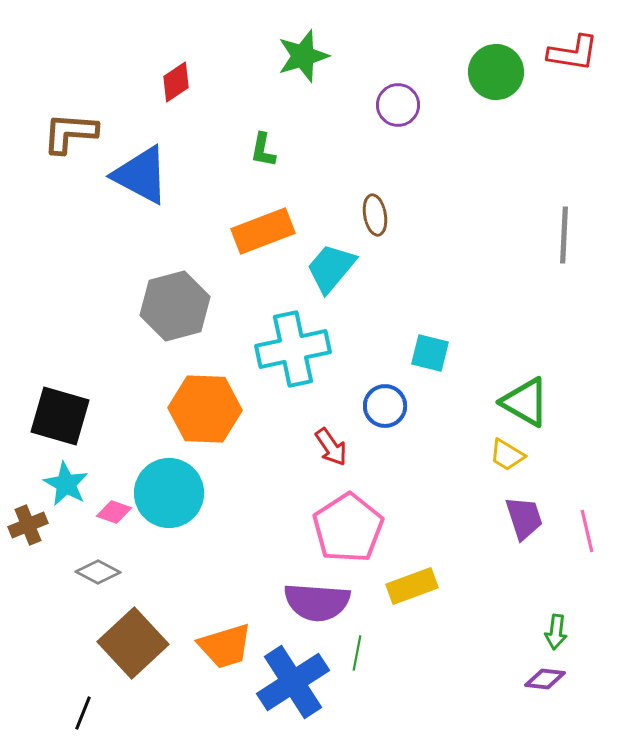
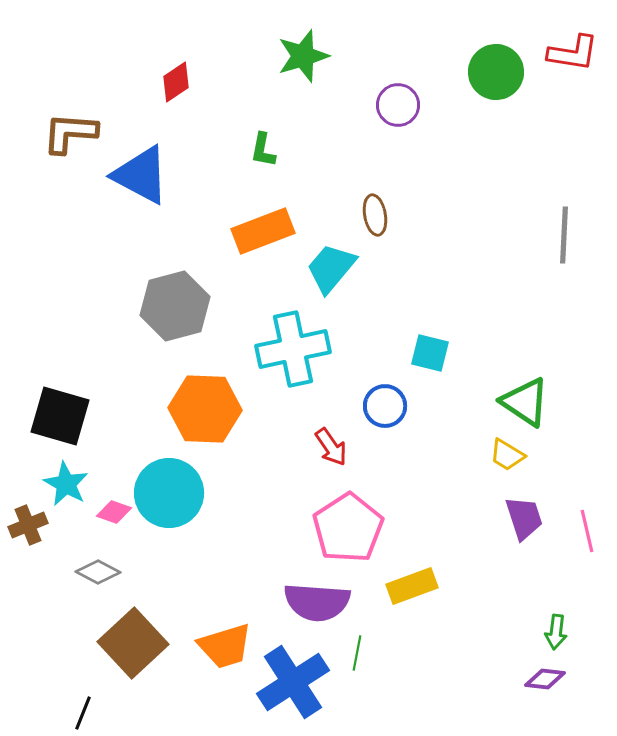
green triangle: rotated 4 degrees clockwise
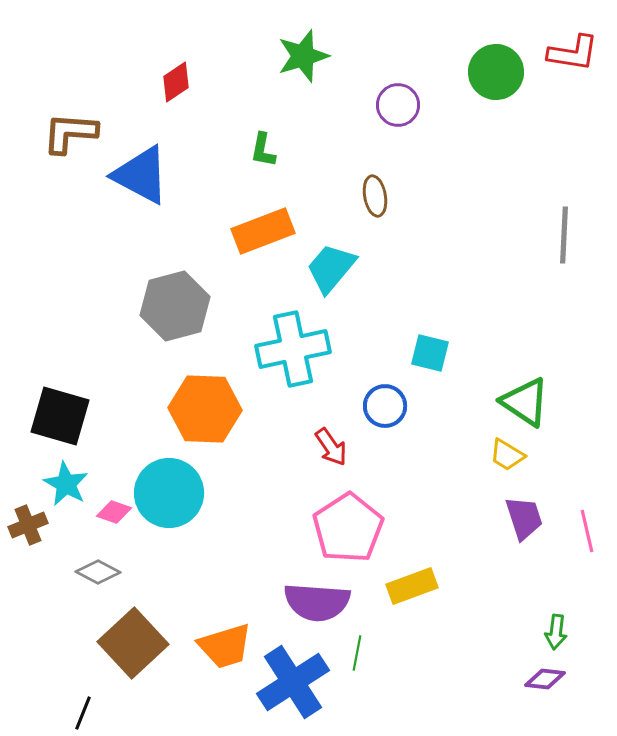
brown ellipse: moved 19 px up
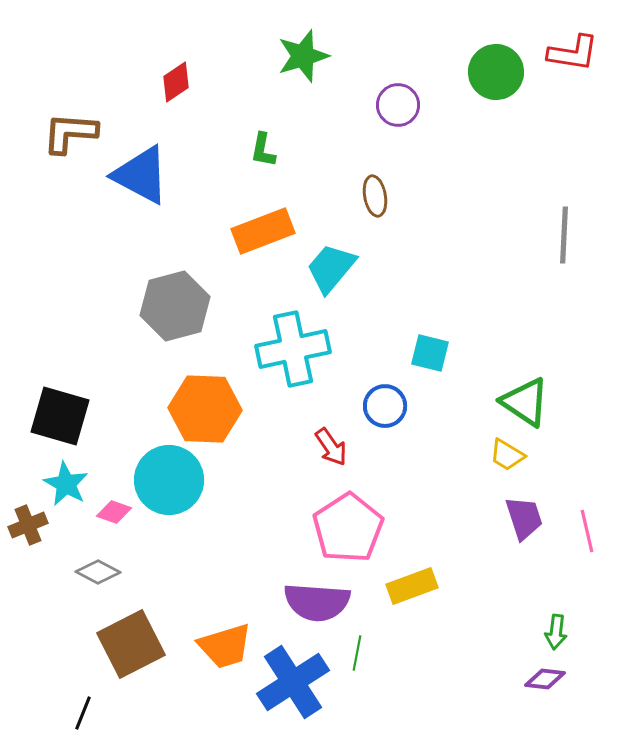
cyan circle: moved 13 px up
brown square: moved 2 px left, 1 px down; rotated 16 degrees clockwise
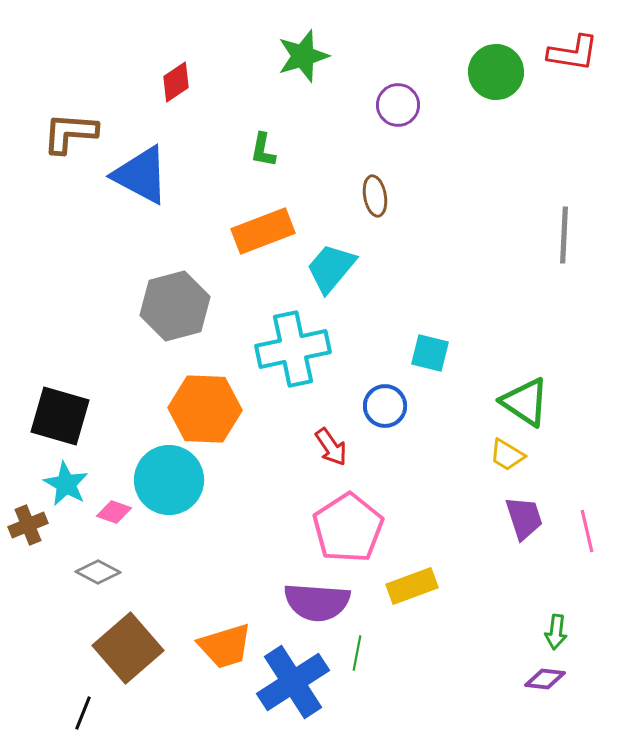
brown square: moved 3 px left, 4 px down; rotated 14 degrees counterclockwise
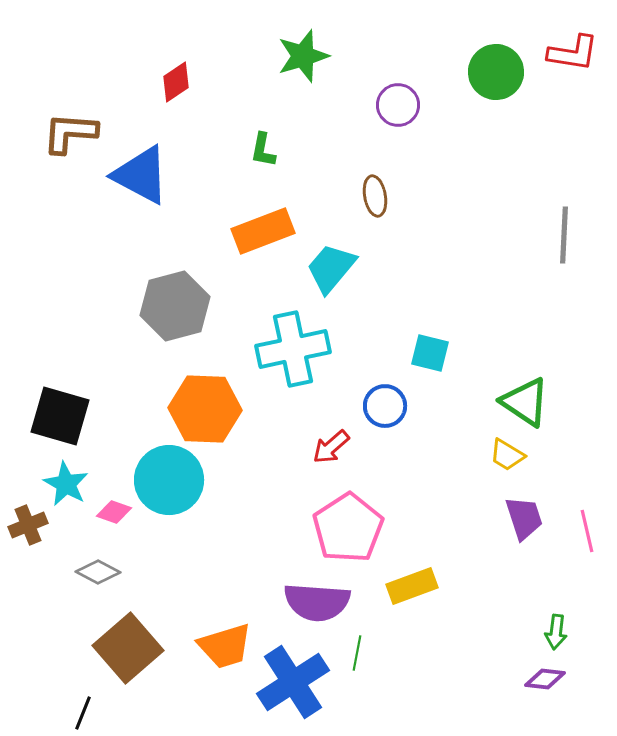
red arrow: rotated 84 degrees clockwise
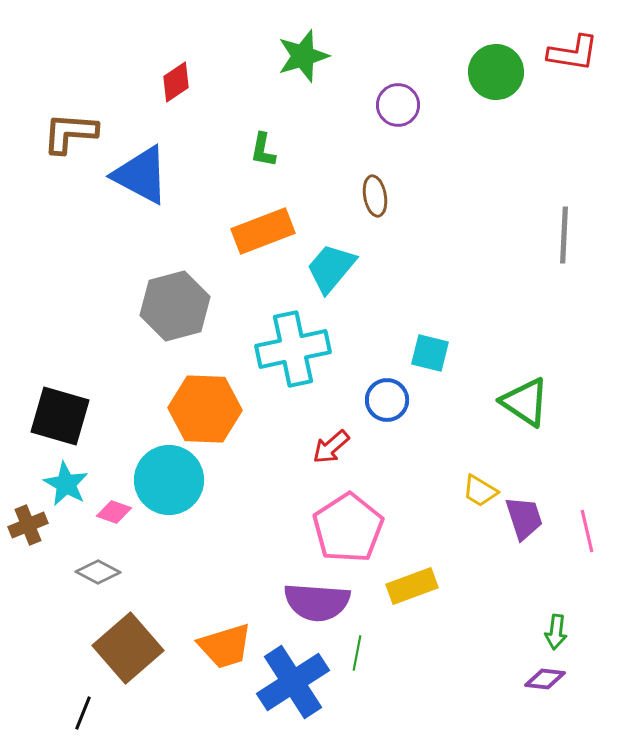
blue circle: moved 2 px right, 6 px up
yellow trapezoid: moved 27 px left, 36 px down
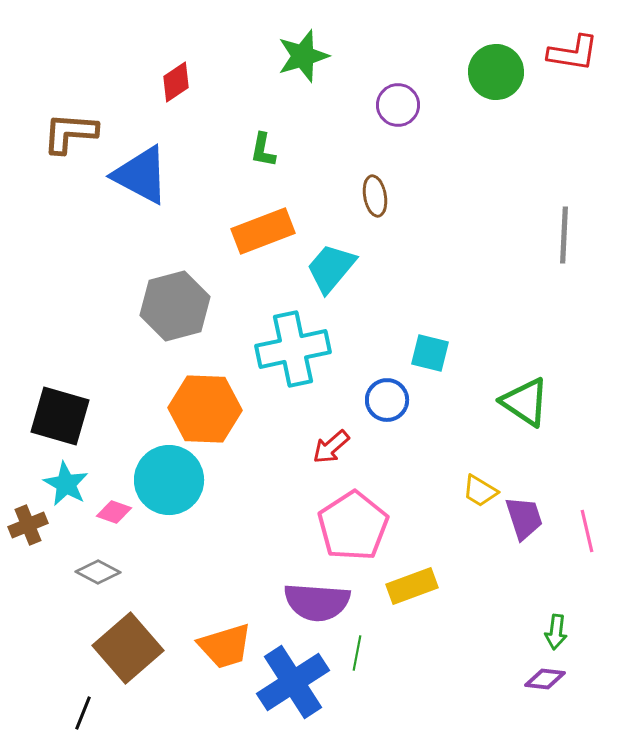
pink pentagon: moved 5 px right, 2 px up
